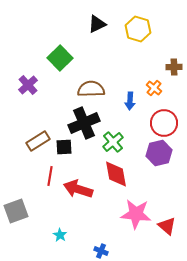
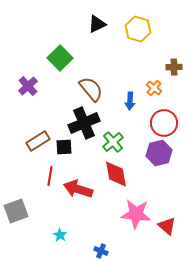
purple cross: moved 1 px down
brown semicircle: rotated 52 degrees clockwise
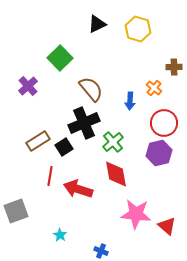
black square: rotated 30 degrees counterclockwise
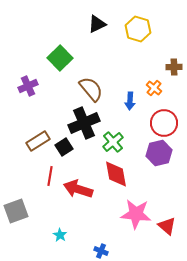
purple cross: rotated 18 degrees clockwise
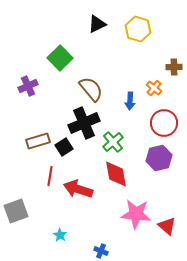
brown rectangle: rotated 15 degrees clockwise
purple hexagon: moved 5 px down
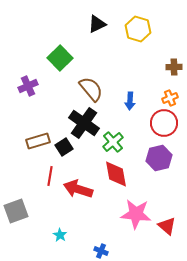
orange cross: moved 16 px right, 10 px down; rotated 28 degrees clockwise
black cross: rotated 32 degrees counterclockwise
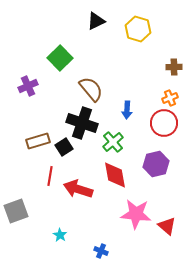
black triangle: moved 1 px left, 3 px up
blue arrow: moved 3 px left, 9 px down
black cross: moved 2 px left; rotated 16 degrees counterclockwise
purple hexagon: moved 3 px left, 6 px down
red diamond: moved 1 px left, 1 px down
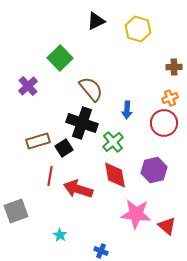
purple cross: rotated 18 degrees counterclockwise
black square: moved 1 px down
purple hexagon: moved 2 px left, 6 px down
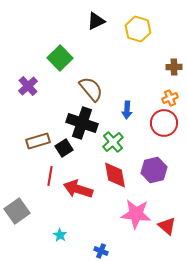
gray square: moved 1 px right; rotated 15 degrees counterclockwise
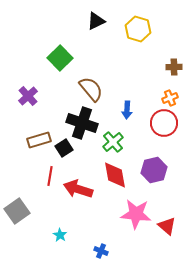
purple cross: moved 10 px down
brown rectangle: moved 1 px right, 1 px up
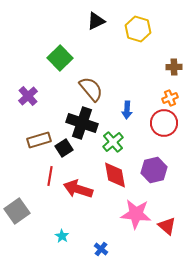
cyan star: moved 2 px right, 1 px down
blue cross: moved 2 px up; rotated 16 degrees clockwise
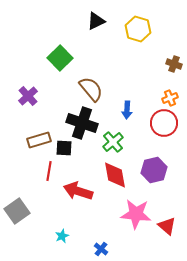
brown cross: moved 3 px up; rotated 21 degrees clockwise
black square: rotated 36 degrees clockwise
red line: moved 1 px left, 5 px up
red arrow: moved 2 px down
cyan star: rotated 16 degrees clockwise
